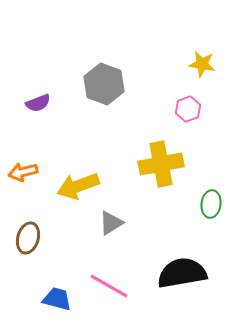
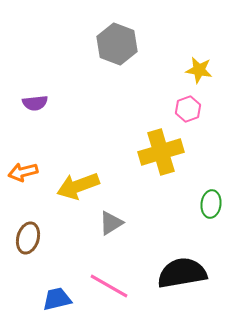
yellow star: moved 3 px left, 6 px down
gray hexagon: moved 13 px right, 40 px up
purple semicircle: moved 3 px left; rotated 15 degrees clockwise
yellow cross: moved 12 px up; rotated 6 degrees counterclockwise
blue trapezoid: rotated 28 degrees counterclockwise
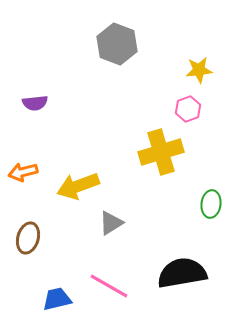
yellow star: rotated 16 degrees counterclockwise
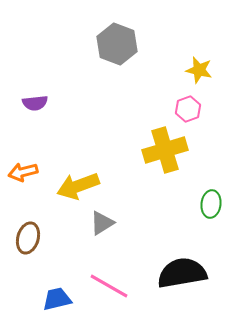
yellow star: rotated 20 degrees clockwise
yellow cross: moved 4 px right, 2 px up
gray triangle: moved 9 px left
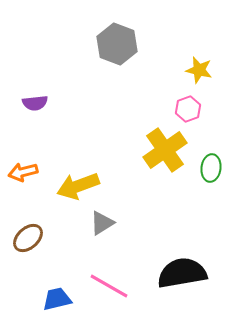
yellow cross: rotated 18 degrees counterclockwise
green ellipse: moved 36 px up
brown ellipse: rotated 32 degrees clockwise
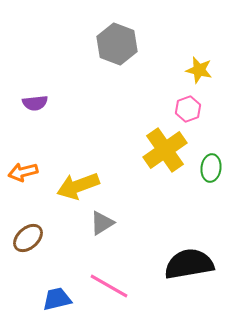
black semicircle: moved 7 px right, 9 px up
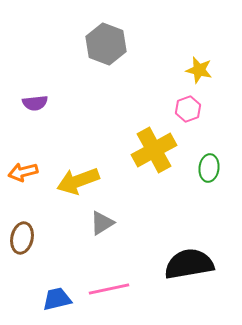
gray hexagon: moved 11 px left
yellow cross: moved 11 px left; rotated 6 degrees clockwise
green ellipse: moved 2 px left
yellow arrow: moved 5 px up
brown ellipse: moved 6 px left; rotated 36 degrees counterclockwise
pink line: moved 3 px down; rotated 42 degrees counterclockwise
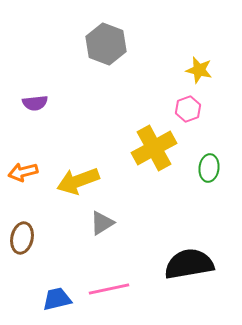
yellow cross: moved 2 px up
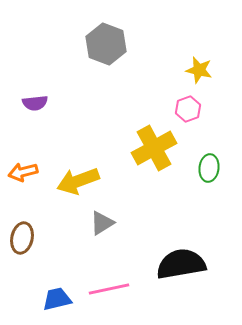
black semicircle: moved 8 px left
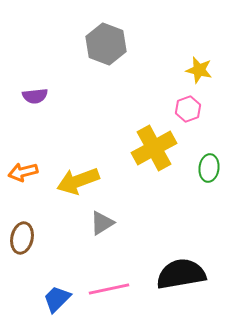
purple semicircle: moved 7 px up
black semicircle: moved 10 px down
blue trapezoid: rotated 32 degrees counterclockwise
